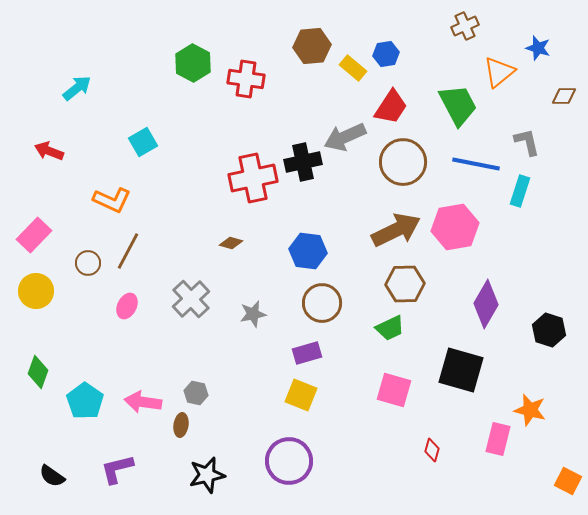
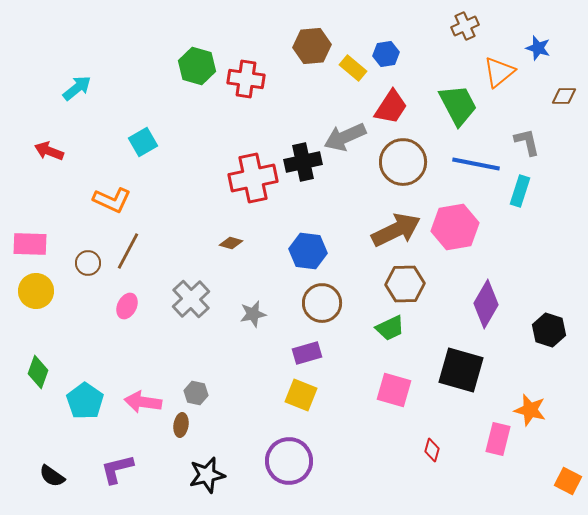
green hexagon at (193, 63): moved 4 px right, 3 px down; rotated 12 degrees counterclockwise
pink rectangle at (34, 235): moved 4 px left, 9 px down; rotated 48 degrees clockwise
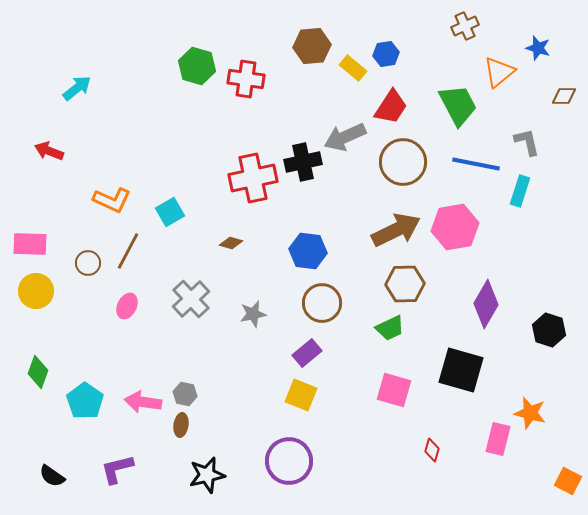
cyan square at (143, 142): moved 27 px right, 70 px down
purple rectangle at (307, 353): rotated 24 degrees counterclockwise
gray hexagon at (196, 393): moved 11 px left, 1 px down
orange star at (530, 410): moved 3 px down
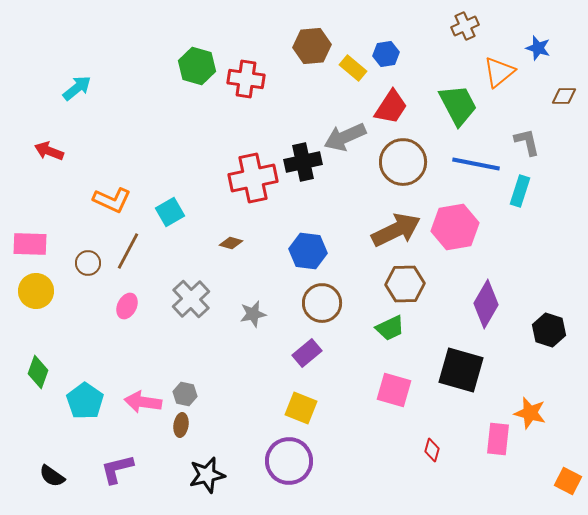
yellow square at (301, 395): moved 13 px down
pink rectangle at (498, 439): rotated 8 degrees counterclockwise
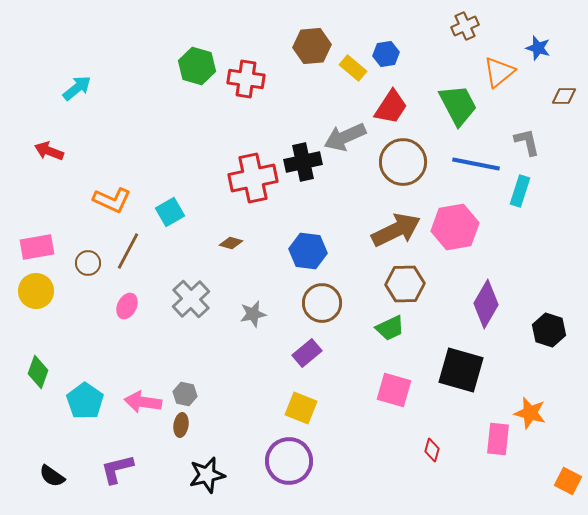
pink rectangle at (30, 244): moved 7 px right, 3 px down; rotated 12 degrees counterclockwise
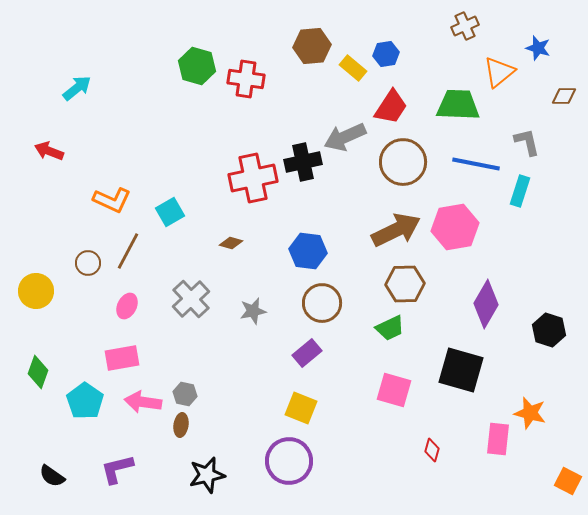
green trapezoid at (458, 105): rotated 60 degrees counterclockwise
pink rectangle at (37, 247): moved 85 px right, 111 px down
gray star at (253, 314): moved 3 px up
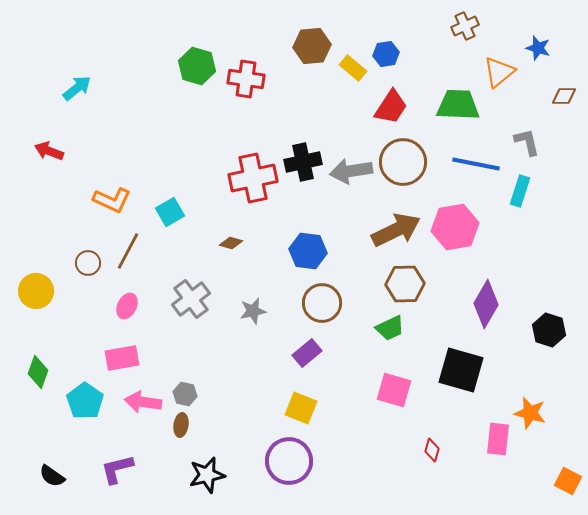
gray arrow at (345, 137): moved 6 px right, 34 px down; rotated 15 degrees clockwise
gray cross at (191, 299): rotated 6 degrees clockwise
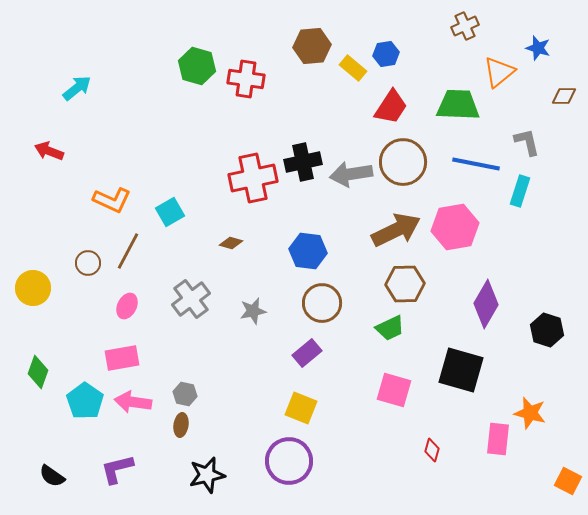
gray arrow at (351, 171): moved 3 px down
yellow circle at (36, 291): moved 3 px left, 3 px up
black hexagon at (549, 330): moved 2 px left
pink arrow at (143, 402): moved 10 px left
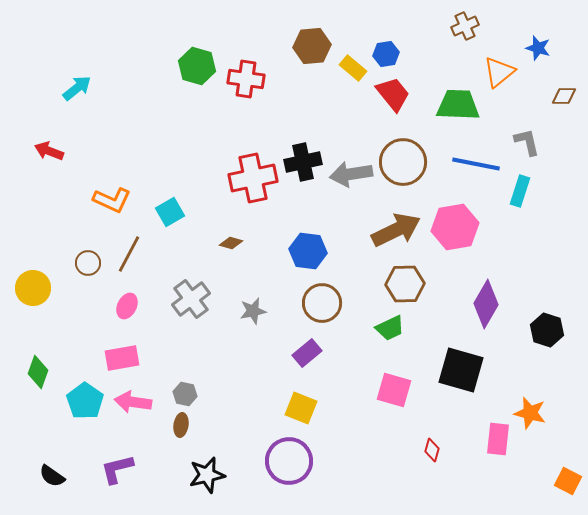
red trapezoid at (391, 107): moved 2 px right, 13 px up; rotated 72 degrees counterclockwise
brown line at (128, 251): moved 1 px right, 3 px down
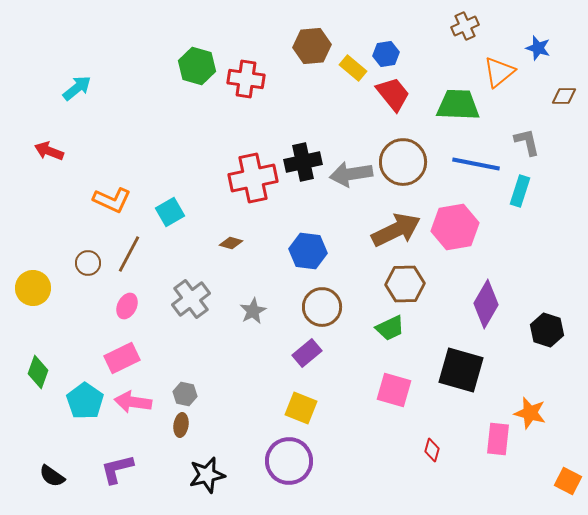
brown circle at (322, 303): moved 4 px down
gray star at (253, 311): rotated 16 degrees counterclockwise
pink rectangle at (122, 358): rotated 16 degrees counterclockwise
